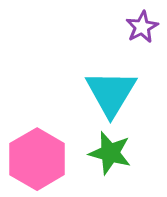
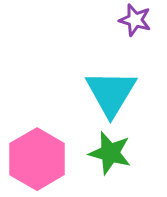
purple star: moved 7 px left, 7 px up; rotated 28 degrees counterclockwise
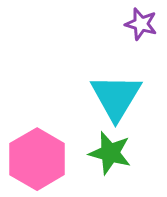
purple star: moved 6 px right, 4 px down
cyan triangle: moved 5 px right, 4 px down
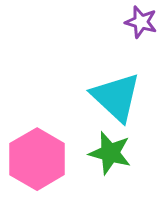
purple star: moved 2 px up
cyan triangle: rotated 18 degrees counterclockwise
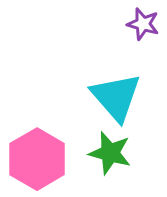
purple star: moved 2 px right, 2 px down
cyan triangle: rotated 6 degrees clockwise
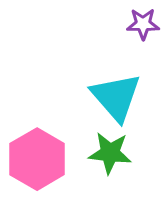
purple star: rotated 16 degrees counterclockwise
green star: rotated 9 degrees counterclockwise
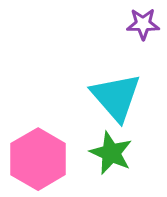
green star: moved 1 px right; rotated 18 degrees clockwise
pink hexagon: moved 1 px right
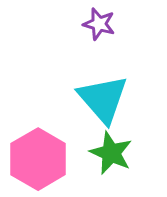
purple star: moved 44 px left; rotated 16 degrees clockwise
cyan triangle: moved 13 px left, 2 px down
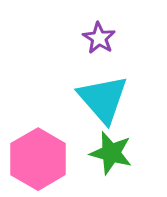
purple star: moved 14 px down; rotated 16 degrees clockwise
green star: rotated 9 degrees counterclockwise
